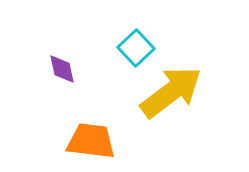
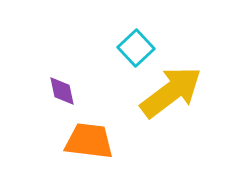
purple diamond: moved 22 px down
orange trapezoid: moved 2 px left
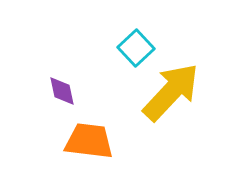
yellow arrow: rotated 10 degrees counterclockwise
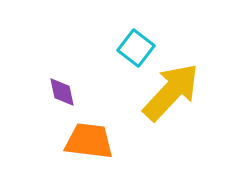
cyan square: rotated 9 degrees counterclockwise
purple diamond: moved 1 px down
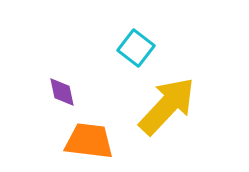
yellow arrow: moved 4 px left, 14 px down
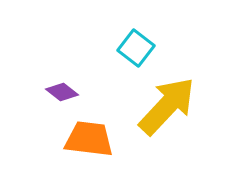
purple diamond: rotated 40 degrees counterclockwise
orange trapezoid: moved 2 px up
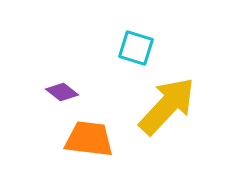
cyan square: rotated 21 degrees counterclockwise
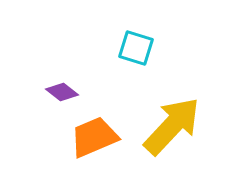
yellow arrow: moved 5 px right, 20 px down
orange trapezoid: moved 5 px right, 2 px up; rotated 30 degrees counterclockwise
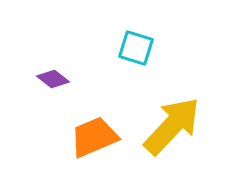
purple diamond: moved 9 px left, 13 px up
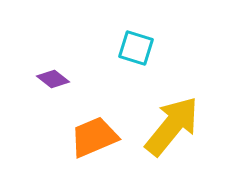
yellow arrow: rotated 4 degrees counterclockwise
